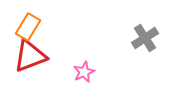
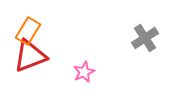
orange rectangle: moved 4 px down
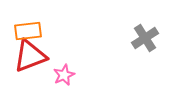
orange rectangle: rotated 52 degrees clockwise
pink star: moved 20 px left, 3 px down
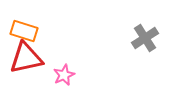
orange rectangle: moved 4 px left; rotated 24 degrees clockwise
red triangle: moved 4 px left, 2 px down; rotated 9 degrees clockwise
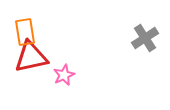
orange rectangle: moved 1 px right, 1 px down; rotated 64 degrees clockwise
red triangle: moved 5 px right, 1 px up
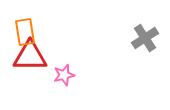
red triangle: moved 1 px left, 1 px up; rotated 12 degrees clockwise
pink star: rotated 10 degrees clockwise
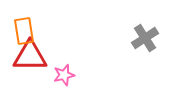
orange rectangle: moved 1 px left, 1 px up
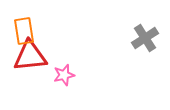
red triangle: rotated 6 degrees counterclockwise
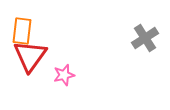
orange rectangle: moved 2 px left; rotated 16 degrees clockwise
red triangle: rotated 48 degrees counterclockwise
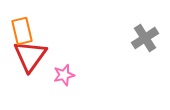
orange rectangle: rotated 20 degrees counterclockwise
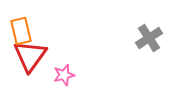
orange rectangle: moved 1 px left
gray cross: moved 4 px right
